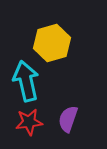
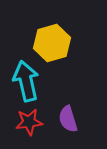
purple semicircle: rotated 36 degrees counterclockwise
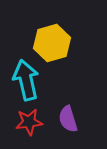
cyan arrow: moved 1 px up
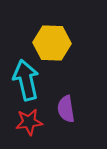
yellow hexagon: rotated 18 degrees clockwise
purple semicircle: moved 2 px left, 10 px up; rotated 8 degrees clockwise
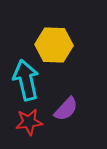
yellow hexagon: moved 2 px right, 2 px down
purple semicircle: rotated 128 degrees counterclockwise
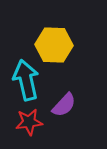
purple semicircle: moved 2 px left, 4 px up
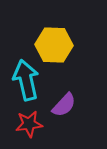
red star: moved 2 px down
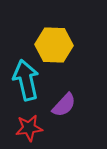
red star: moved 4 px down
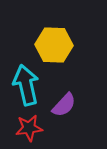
cyan arrow: moved 5 px down
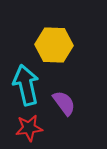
purple semicircle: moved 2 px up; rotated 80 degrees counterclockwise
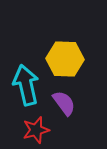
yellow hexagon: moved 11 px right, 14 px down
red star: moved 7 px right, 2 px down; rotated 8 degrees counterclockwise
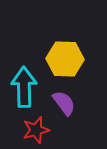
cyan arrow: moved 2 px left, 2 px down; rotated 12 degrees clockwise
